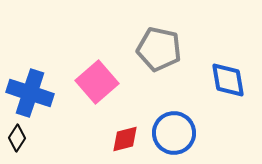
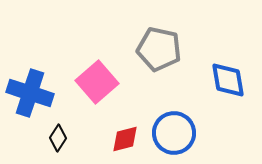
black diamond: moved 41 px right
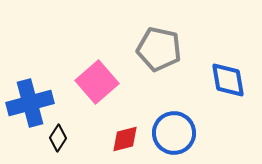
blue cross: moved 10 px down; rotated 33 degrees counterclockwise
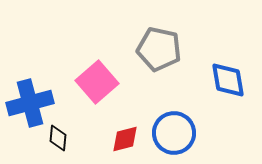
black diamond: rotated 28 degrees counterclockwise
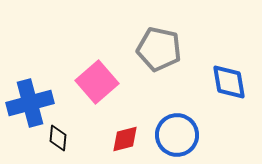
blue diamond: moved 1 px right, 2 px down
blue circle: moved 3 px right, 2 px down
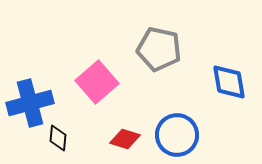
red diamond: rotated 32 degrees clockwise
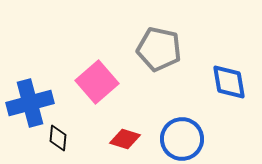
blue circle: moved 5 px right, 4 px down
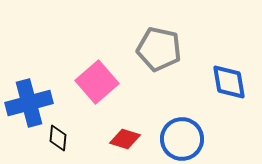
blue cross: moved 1 px left
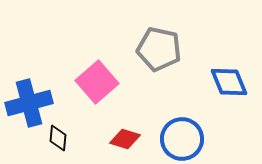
blue diamond: rotated 12 degrees counterclockwise
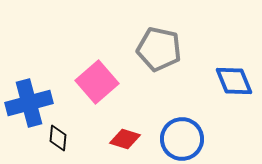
blue diamond: moved 5 px right, 1 px up
